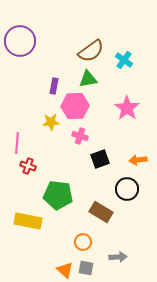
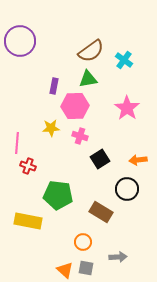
yellow star: moved 6 px down
black square: rotated 12 degrees counterclockwise
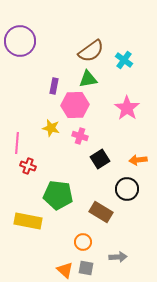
pink hexagon: moved 1 px up
yellow star: rotated 18 degrees clockwise
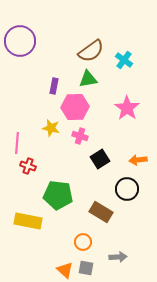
pink hexagon: moved 2 px down
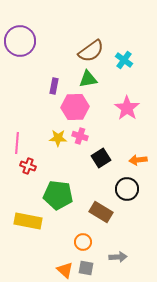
yellow star: moved 7 px right, 10 px down; rotated 12 degrees counterclockwise
black square: moved 1 px right, 1 px up
